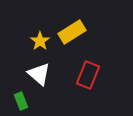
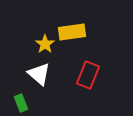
yellow rectangle: rotated 24 degrees clockwise
yellow star: moved 5 px right, 3 px down
green rectangle: moved 2 px down
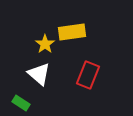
green rectangle: rotated 36 degrees counterclockwise
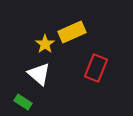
yellow rectangle: rotated 16 degrees counterclockwise
red rectangle: moved 8 px right, 7 px up
green rectangle: moved 2 px right, 1 px up
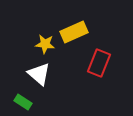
yellow rectangle: moved 2 px right
yellow star: rotated 30 degrees counterclockwise
red rectangle: moved 3 px right, 5 px up
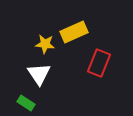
white triangle: rotated 15 degrees clockwise
green rectangle: moved 3 px right, 1 px down
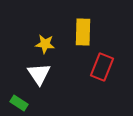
yellow rectangle: moved 9 px right; rotated 64 degrees counterclockwise
red rectangle: moved 3 px right, 4 px down
green rectangle: moved 7 px left
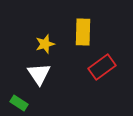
yellow star: rotated 24 degrees counterclockwise
red rectangle: rotated 32 degrees clockwise
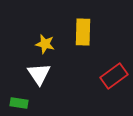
yellow star: rotated 30 degrees clockwise
red rectangle: moved 12 px right, 9 px down
green rectangle: rotated 24 degrees counterclockwise
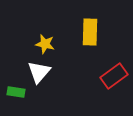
yellow rectangle: moved 7 px right
white triangle: moved 2 px up; rotated 15 degrees clockwise
green rectangle: moved 3 px left, 11 px up
